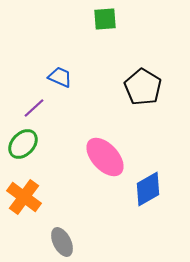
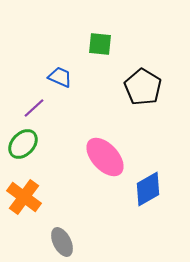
green square: moved 5 px left, 25 px down; rotated 10 degrees clockwise
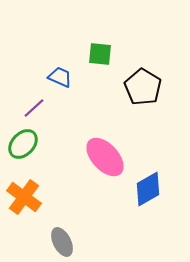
green square: moved 10 px down
